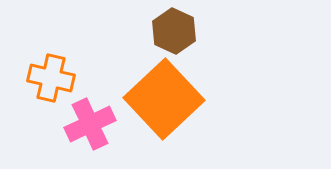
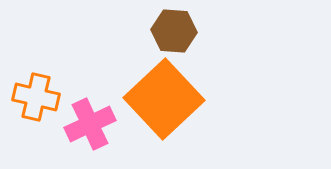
brown hexagon: rotated 21 degrees counterclockwise
orange cross: moved 15 px left, 19 px down
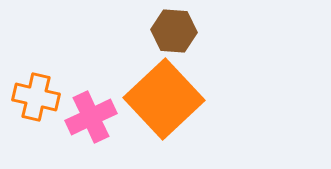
pink cross: moved 1 px right, 7 px up
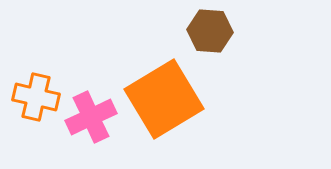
brown hexagon: moved 36 px right
orange square: rotated 12 degrees clockwise
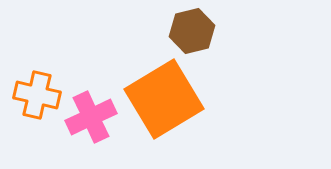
brown hexagon: moved 18 px left; rotated 18 degrees counterclockwise
orange cross: moved 1 px right, 2 px up
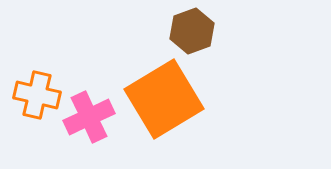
brown hexagon: rotated 6 degrees counterclockwise
pink cross: moved 2 px left
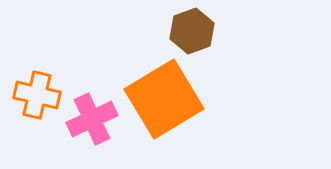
pink cross: moved 3 px right, 2 px down
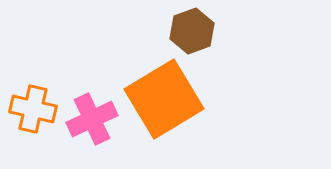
orange cross: moved 4 px left, 14 px down
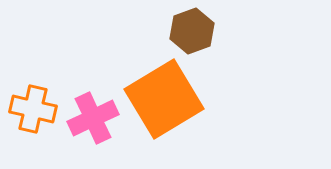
pink cross: moved 1 px right, 1 px up
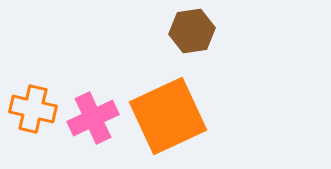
brown hexagon: rotated 12 degrees clockwise
orange square: moved 4 px right, 17 px down; rotated 6 degrees clockwise
